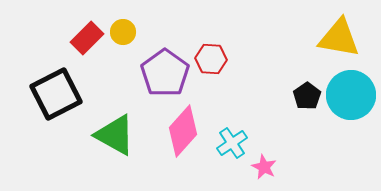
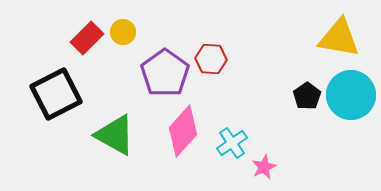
pink star: rotated 20 degrees clockwise
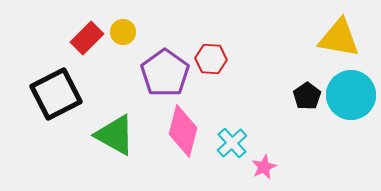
pink diamond: rotated 27 degrees counterclockwise
cyan cross: rotated 8 degrees counterclockwise
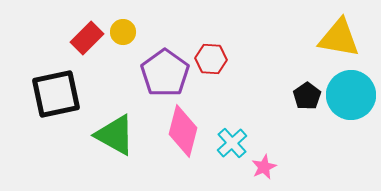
black square: rotated 15 degrees clockwise
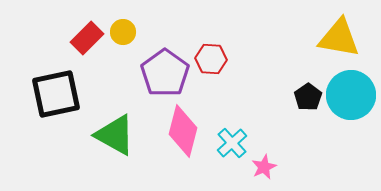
black pentagon: moved 1 px right, 1 px down
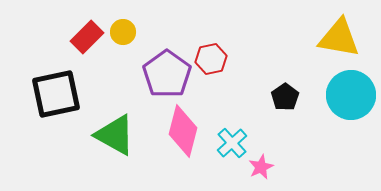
red rectangle: moved 1 px up
red hexagon: rotated 16 degrees counterclockwise
purple pentagon: moved 2 px right, 1 px down
black pentagon: moved 23 px left
pink star: moved 3 px left
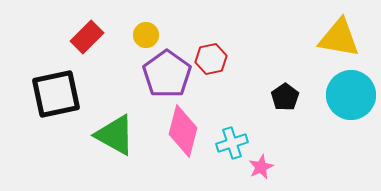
yellow circle: moved 23 px right, 3 px down
cyan cross: rotated 24 degrees clockwise
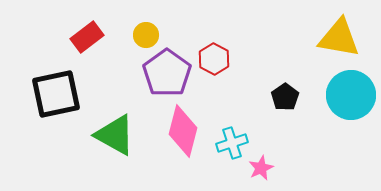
red rectangle: rotated 8 degrees clockwise
red hexagon: moved 3 px right; rotated 20 degrees counterclockwise
purple pentagon: moved 1 px up
pink star: moved 1 px down
